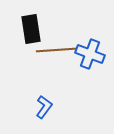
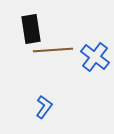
brown line: moved 3 px left
blue cross: moved 5 px right, 3 px down; rotated 16 degrees clockwise
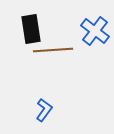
blue cross: moved 26 px up
blue L-shape: moved 3 px down
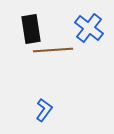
blue cross: moved 6 px left, 3 px up
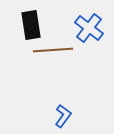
black rectangle: moved 4 px up
blue L-shape: moved 19 px right, 6 px down
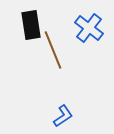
brown line: rotated 72 degrees clockwise
blue L-shape: rotated 20 degrees clockwise
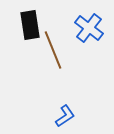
black rectangle: moved 1 px left
blue L-shape: moved 2 px right
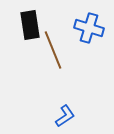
blue cross: rotated 20 degrees counterclockwise
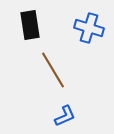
brown line: moved 20 px down; rotated 9 degrees counterclockwise
blue L-shape: rotated 10 degrees clockwise
